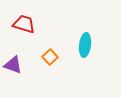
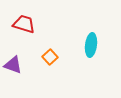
cyan ellipse: moved 6 px right
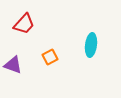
red trapezoid: rotated 115 degrees clockwise
orange square: rotated 14 degrees clockwise
